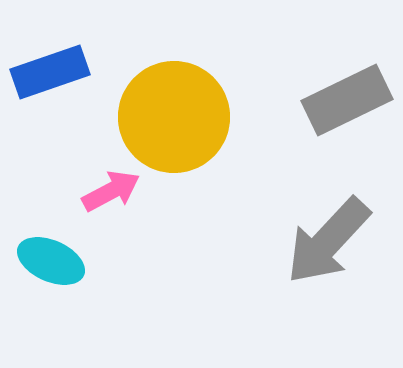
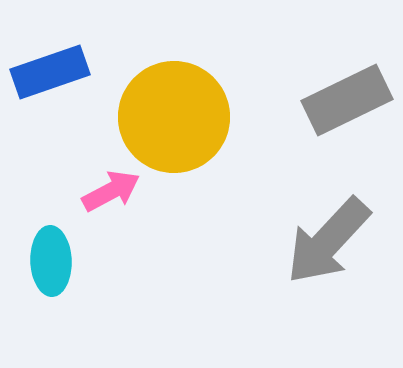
cyan ellipse: rotated 64 degrees clockwise
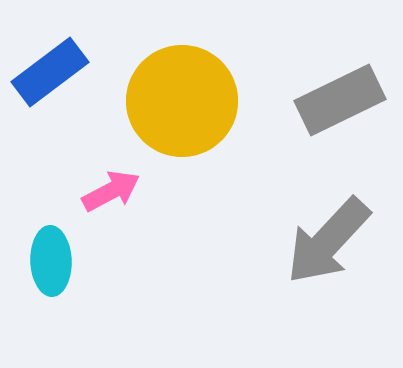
blue rectangle: rotated 18 degrees counterclockwise
gray rectangle: moved 7 px left
yellow circle: moved 8 px right, 16 px up
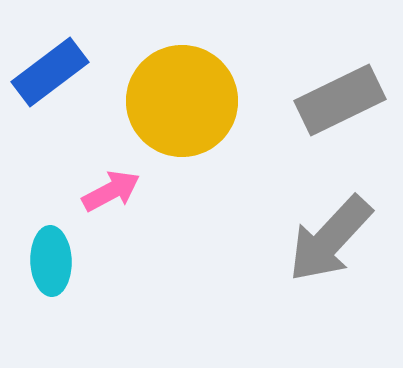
gray arrow: moved 2 px right, 2 px up
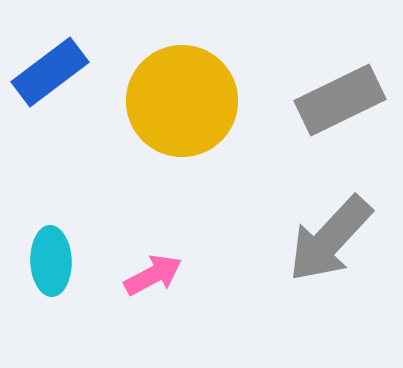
pink arrow: moved 42 px right, 84 px down
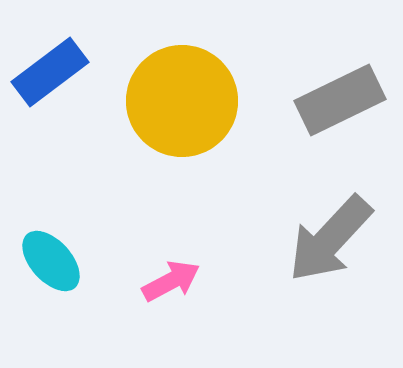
cyan ellipse: rotated 40 degrees counterclockwise
pink arrow: moved 18 px right, 6 px down
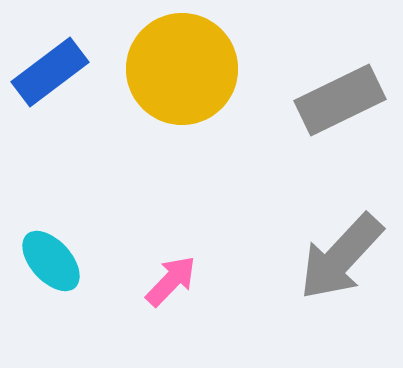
yellow circle: moved 32 px up
gray arrow: moved 11 px right, 18 px down
pink arrow: rotated 18 degrees counterclockwise
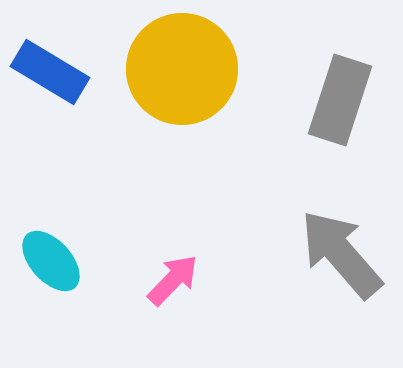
blue rectangle: rotated 68 degrees clockwise
gray rectangle: rotated 46 degrees counterclockwise
gray arrow: moved 3 px up; rotated 96 degrees clockwise
pink arrow: moved 2 px right, 1 px up
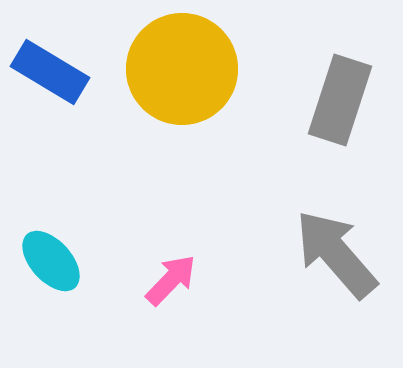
gray arrow: moved 5 px left
pink arrow: moved 2 px left
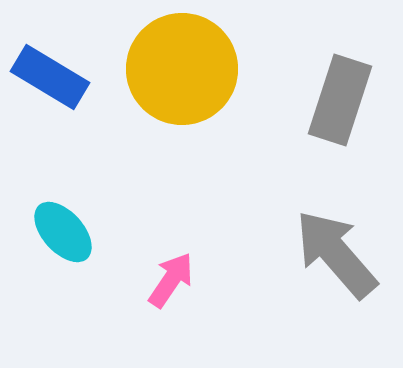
blue rectangle: moved 5 px down
cyan ellipse: moved 12 px right, 29 px up
pink arrow: rotated 10 degrees counterclockwise
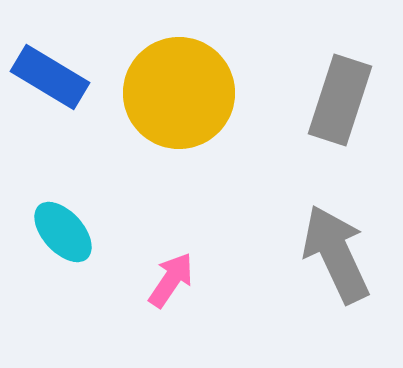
yellow circle: moved 3 px left, 24 px down
gray arrow: rotated 16 degrees clockwise
